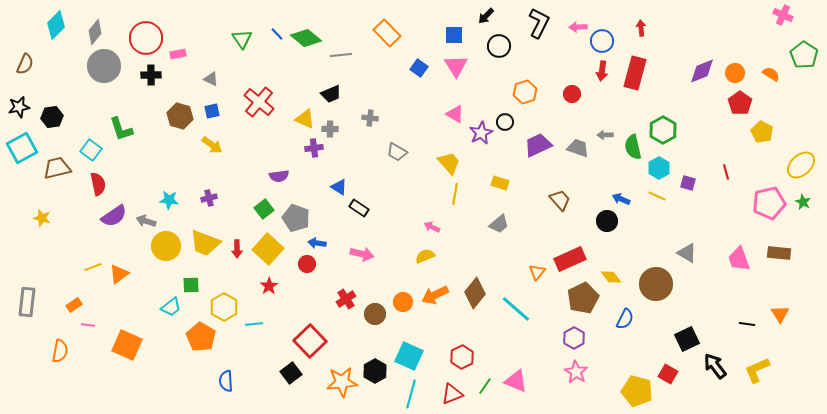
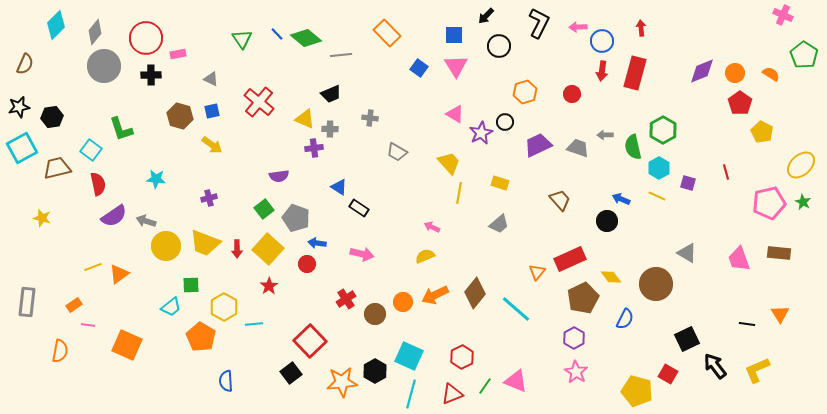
yellow line at (455, 194): moved 4 px right, 1 px up
cyan star at (169, 200): moved 13 px left, 21 px up
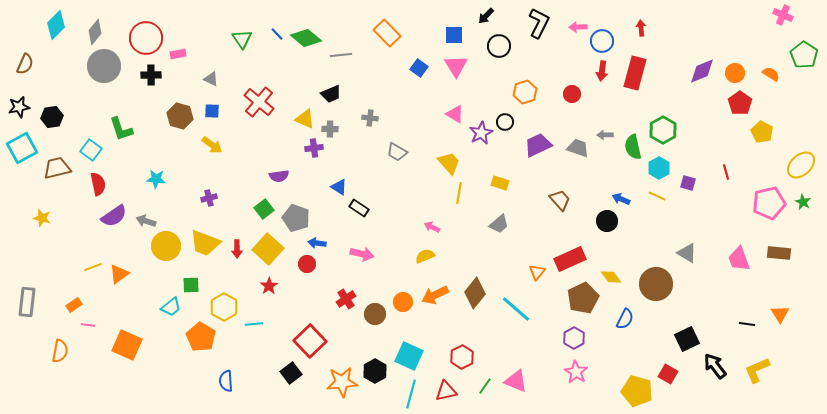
blue square at (212, 111): rotated 14 degrees clockwise
red triangle at (452, 394): moved 6 px left, 3 px up; rotated 10 degrees clockwise
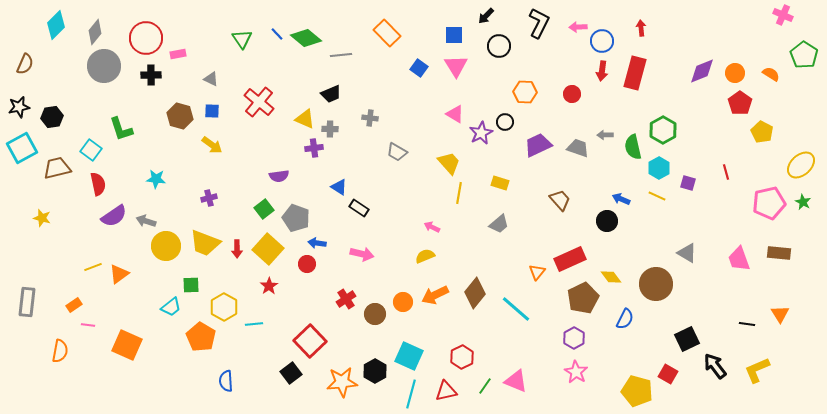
orange hexagon at (525, 92): rotated 20 degrees clockwise
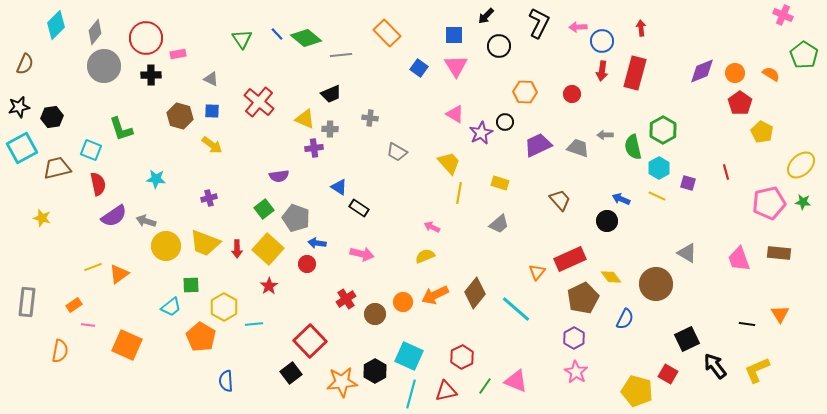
cyan square at (91, 150): rotated 15 degrees counterclockwise
green star at (803, 202): rotated 21 degrees counterclockwise
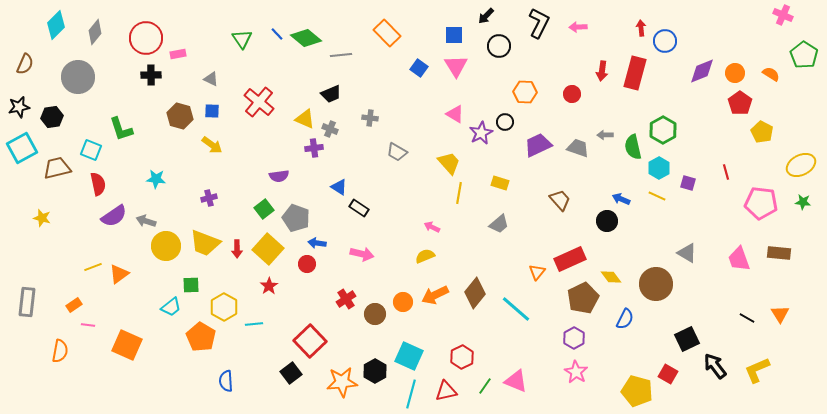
blue circle at (602, 41): moved 63 px right
gray circle at (104, 66): moved 26 px left, 11 px down
gray cross at (330, 129): rotated 21 degrees clockwise
yellow ellipse at (801, 165): rotated 16 degrees clockwise
pink pentagon at (769, 203): moved 8 px left; rotated 20 degrees clockwise
black line at (747, 324): moved 6 px up; rotated 21 degrees clockwise
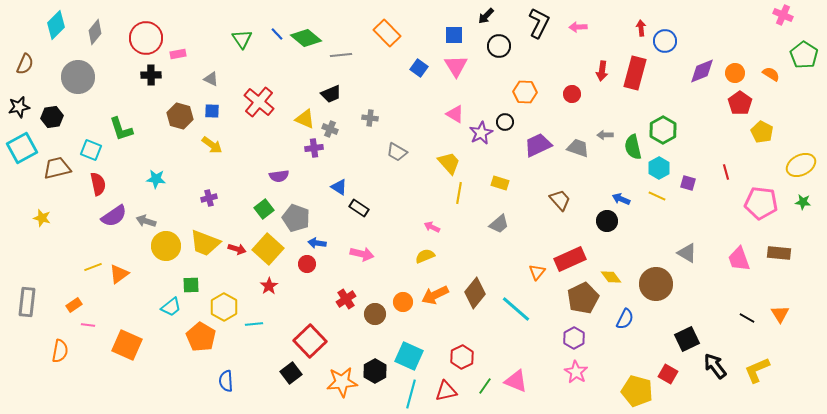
red arrow at (237, 249): rotated 72 degrees counterclockwise
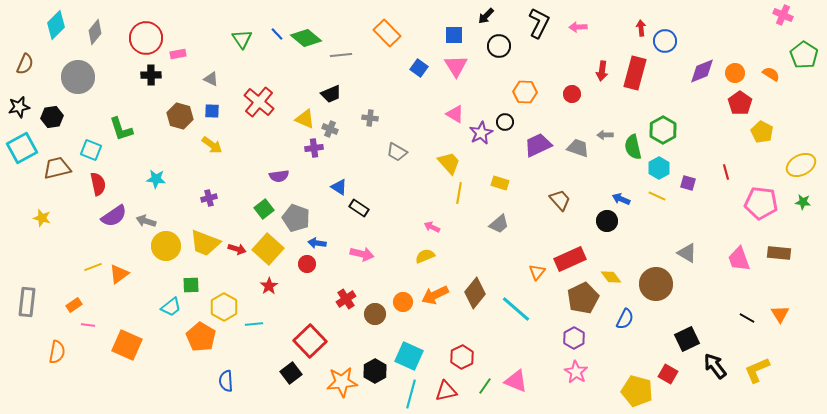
orange semicircle at (60, 351): moved 3 px left, 1 px down
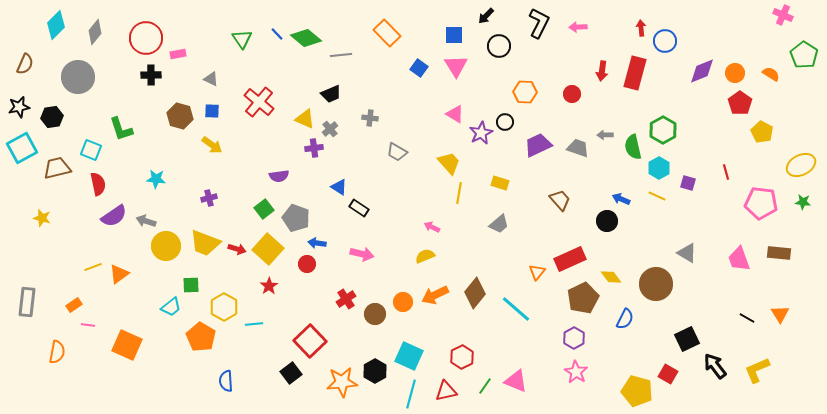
gray cross at (330, 129): rotated 28 degrees clockwise
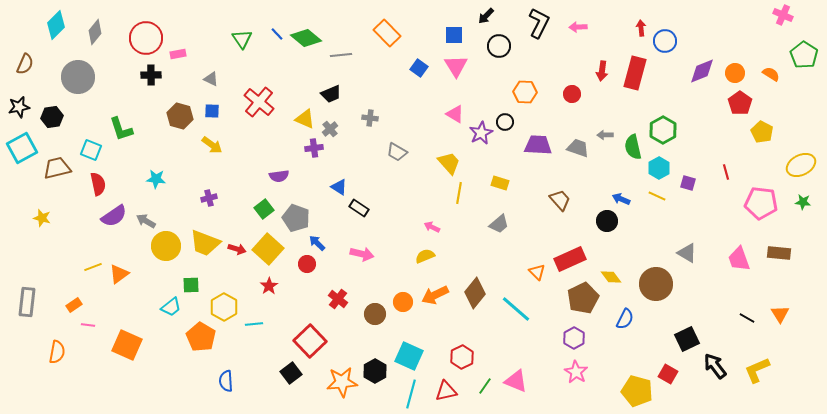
purple trapezoid at (538, 145): rotated 28 degrees clockwise
gray arrow at (146, 221): rotated 12 degrees clockwise
blue arrow at (317, 243): rotated 36 degrees clockwise
orange triangle at (537, 272): rotated 24 degrees counterclockwise
red cross at (346, 299): moved 8 px left; rotated 18 degrees counterclockwise
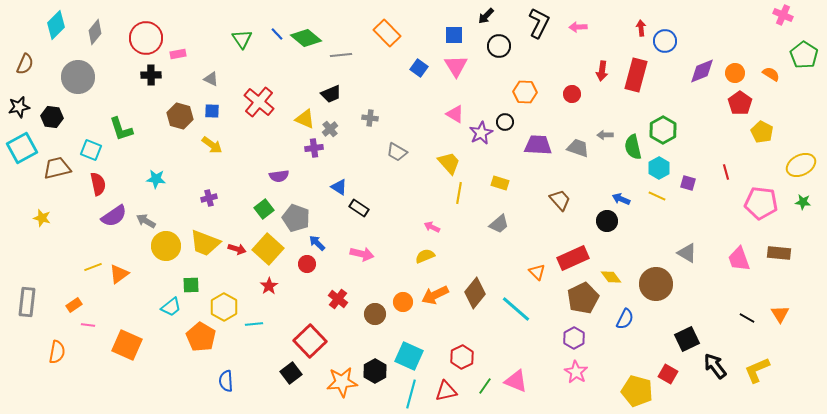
red rectangle at (635, 73): moved 1 px right, 2 px down
black hexagon at (52, 117): rotated 15 degrees clockwise
red rectangle at (570, 259): moved 3 px right, 1 px up
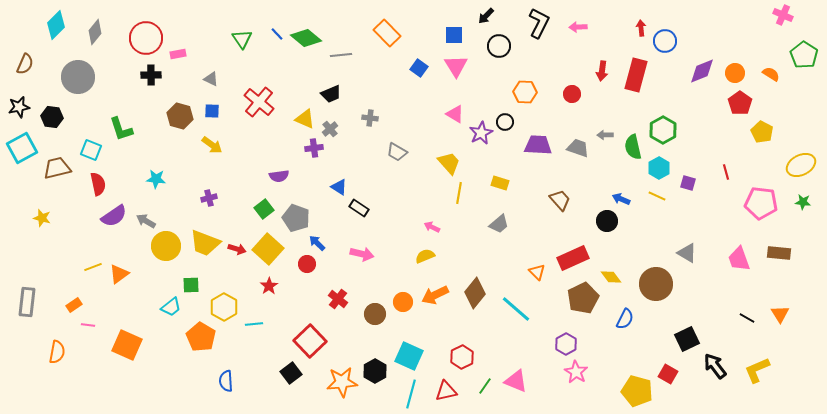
purple hexagon at (574, 338): moved 8 px left, 6 px down
